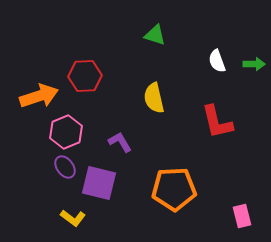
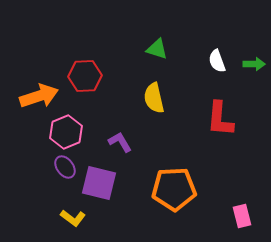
green triangle: moved 2 px right, 14 px down
red L-shape: moved 3 px right, 3 px up; rotated 18 degrees clockwise
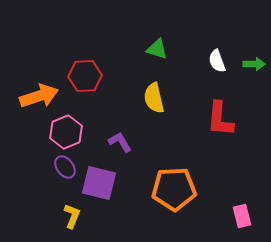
yellow L-shape: moved 1 px left, 2 px up; rotated 105 degrees counterclockwise
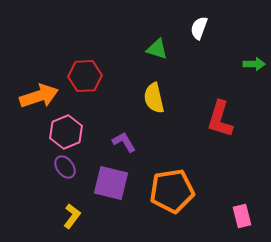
white semicircle: moved 18 px left, 33 px up; rotated 40 degrees clockwise
red L-shape: rotated 12 degrees clockwise
purple L-shape: moved 4 px right
purple square: moved 12 px right
orange pentagon: moved 2 px left, 2 px down; rotated 6 degrees counterclockwise
yellow L-shape: rotated 15 degrees clockwise
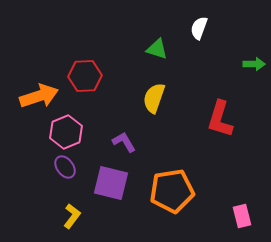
yellow semicircle: rotated 32 degrees clockwise
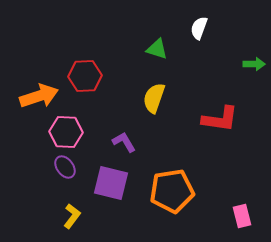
red L-shape: rotated 99 degrees counterclockwise
pink hexagon: rotated 24 degrees clockwise
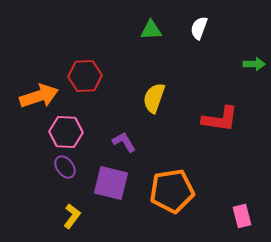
green triangle: moved 6 px left, 19 px up; rotated 20 degrees counterclockwise
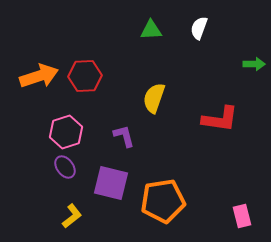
orange arrow: moved 20 px up
pink hexagon: rotated 20 degrees counterclockwise
purple L-shape: moved 6 px up; rotated 15 degrees clockwise
orange pentagon: moved 9 px left, 10 px down
yellow L-shape: rotated 15 degrees clockwise
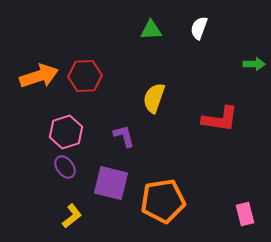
pink rectangle: moved 3 px right, 2 px up
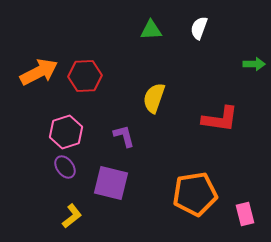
orange arrow: moved 4 px up; rotated 9 degrees counterclockwise
orange pentagon: moved 32 px right, 7 px up
